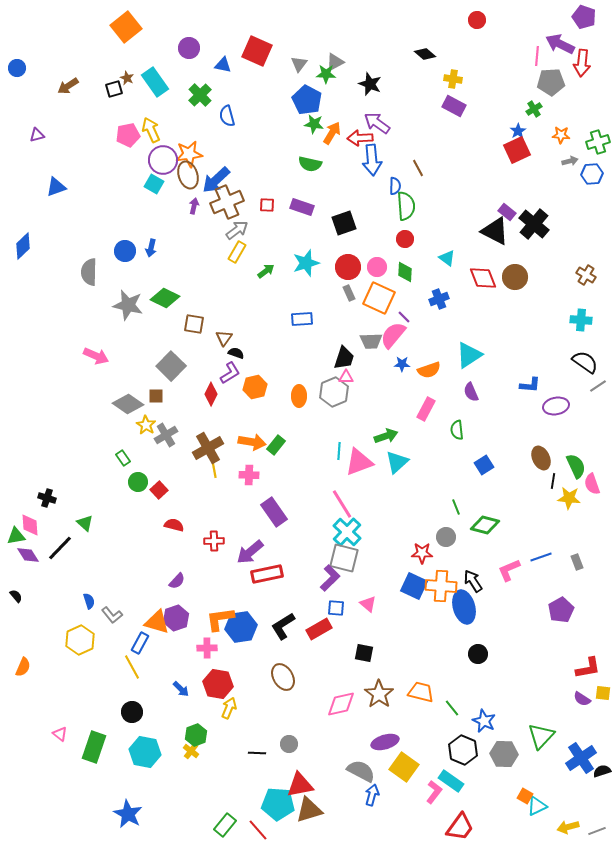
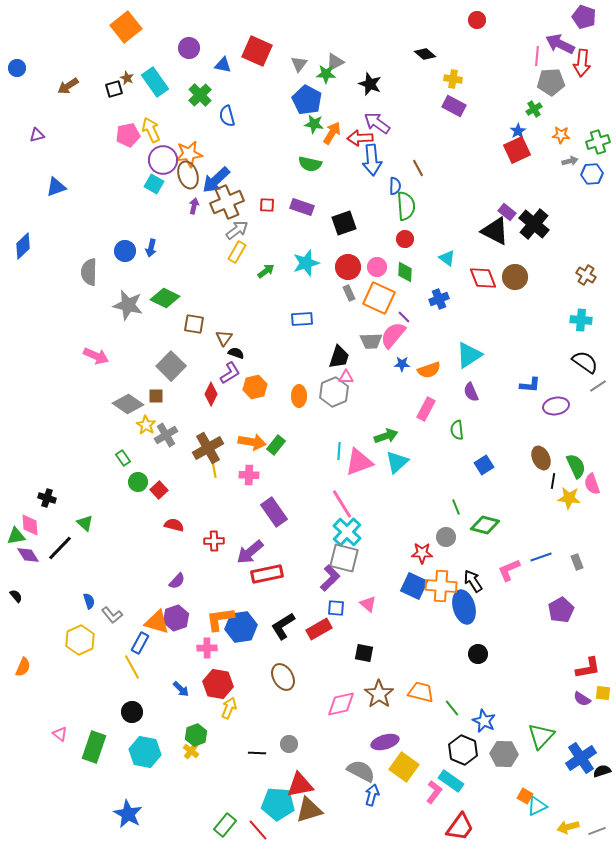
black trapezoid at (344, 358): moved 5 px left, 1 px up
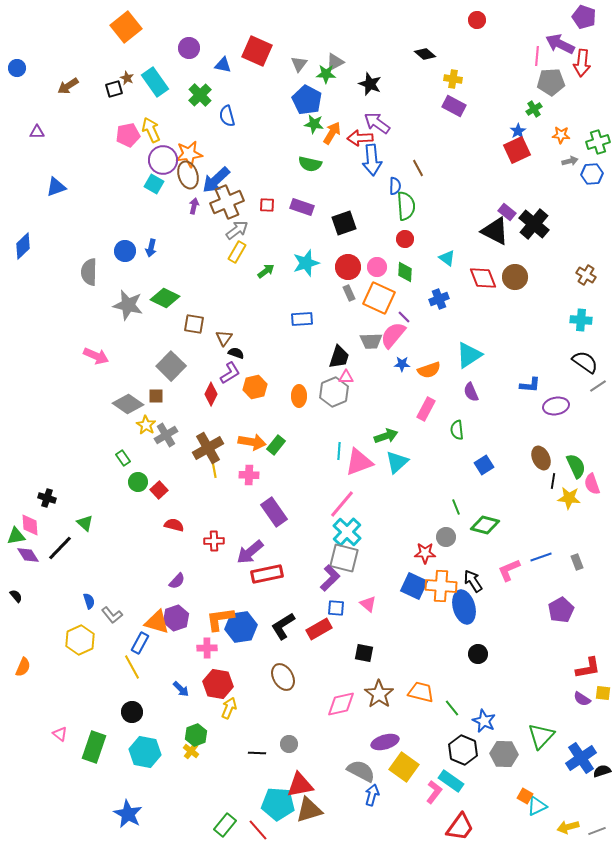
purple triangle at (37, 135): moved 3 px up; rotated 14 degrees clockwise
pink line at (342, 504): rotated 72 degrees clockwise
red star at (422, 553): moved 3 px right
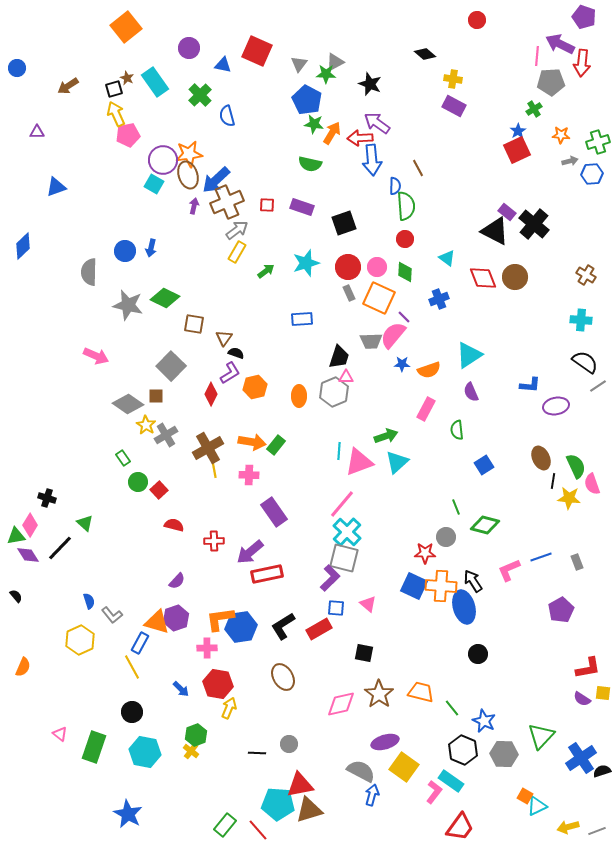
yellow arrow at (151, 130): moved 35 px left, 16 px up
pink diamond at (30, 525): rotated 35 degrees clockwise
